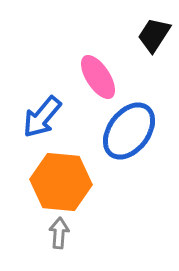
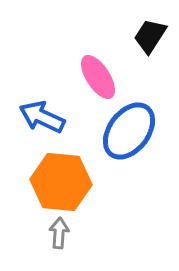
black trapezoid: moved 4 px left, 1 px down
blue arrow: rotated 75 degrees clockwise
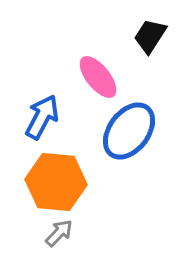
pink ellipse: rotated 6 degrees counterclockwise
blue arrow: rotated 93 degrees clockwise
orange hexagon: moved 5 px left
gray arrow: rotated 40 degrees clockwise
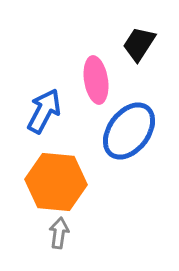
black trapezoid: moved 11 px left, 8 px down
pink ellipse: moved 2 px left, 3 px down; rotated 30 degrees clockwise
blue arrow: moved 2 px right, 6 px up
gray arrow: rotated 36 degrees counterclockwise
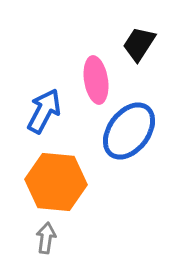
gray arrow: moved 13 px left, 5 px down
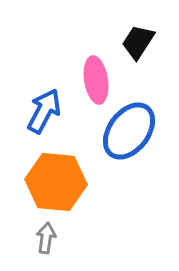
black trapezoid: moved 1 px left, 2 px up
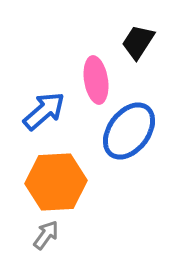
blue arrow: rotated 21 degrees clockwise
orange hexagon: rotated 8 degrees counterclockwise
gray arrow: moved 3 px up; rotated 28 degrees clockwise
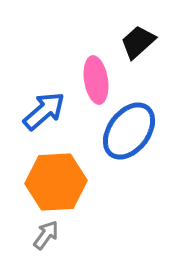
black trapezoid: rotated 15 degrees clockwise
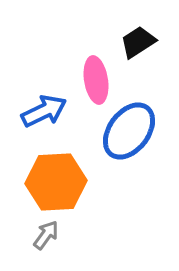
black trapezoid: rotated 9 degrees clockwise
blue arrow: rotated 15 degrees clockwise
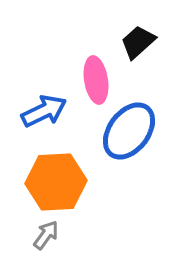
black trapezoid: rotated 9 degrees counterclockwise
